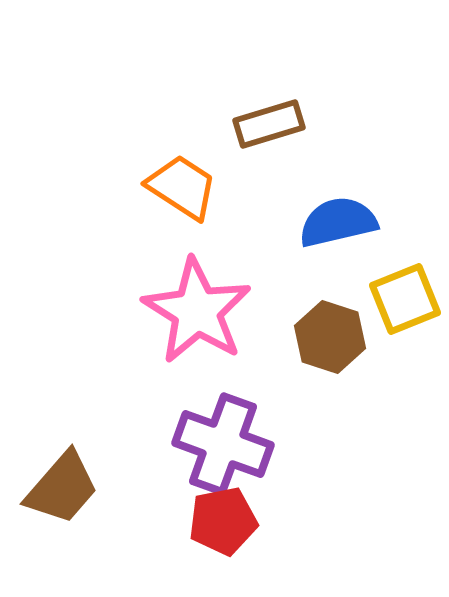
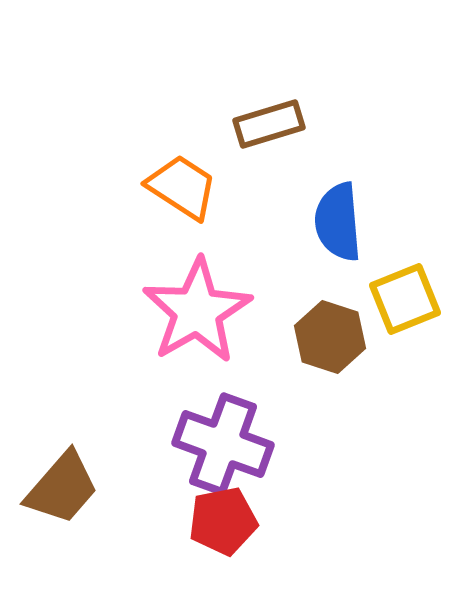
blue semicircle: rotated 82 degrees counterclockwise
pink star: rotated 10 degrees clockwise
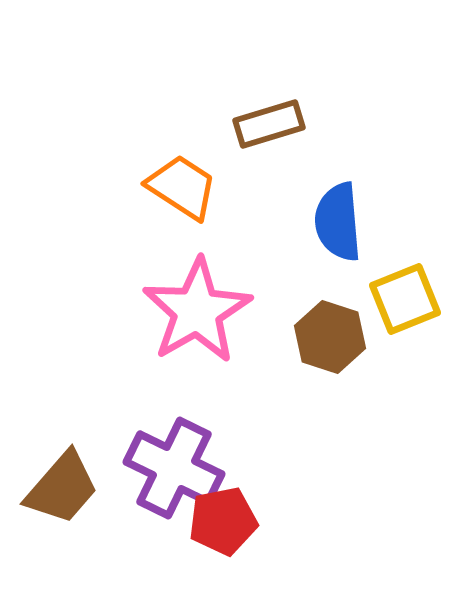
purple cross: moved 49 px left, 24 px down; rotated 6 degrees clockwise
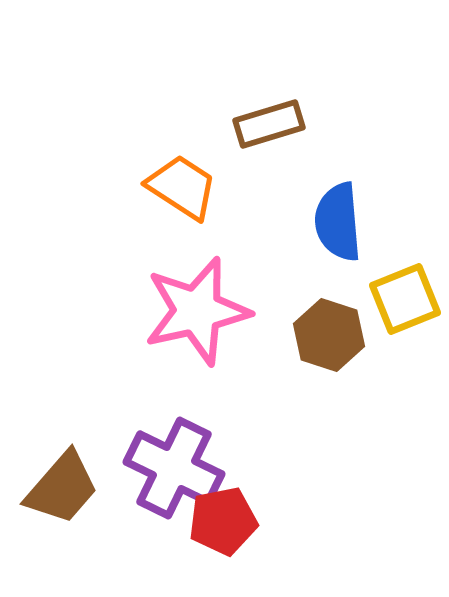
pink star: rotated 17 degrees clockwise
brown hexagon: moved 1 px left, 2 px up
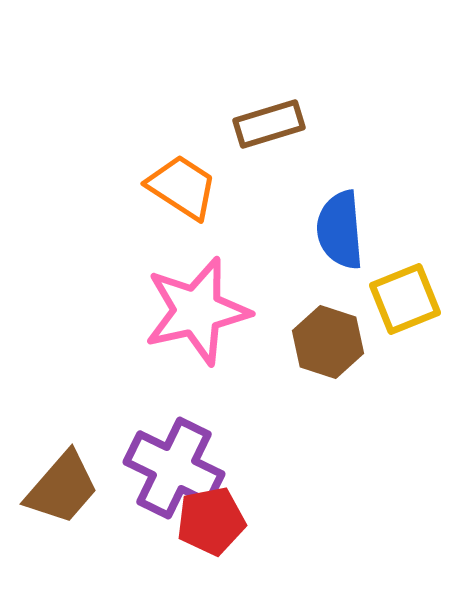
blue semicircle: moved 2 px right, 8 px down
brown hexagon: moved 1 px left, 7 px down
red pentagon: moved 12 px left
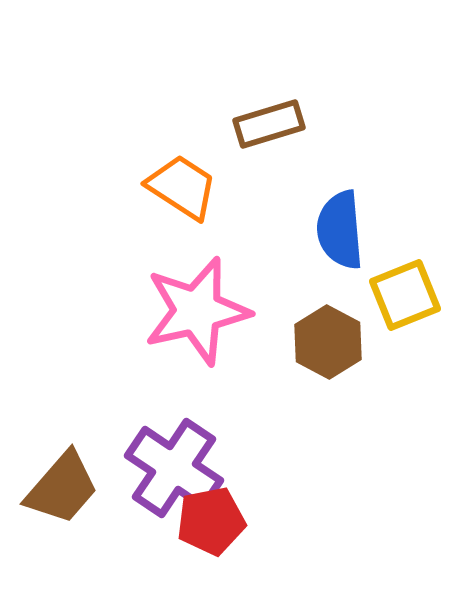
yellow square: moved 4 px up
brown hexagon: rotated 10 degrees clockwise
purple cross: rotated 8 degrees clockwise
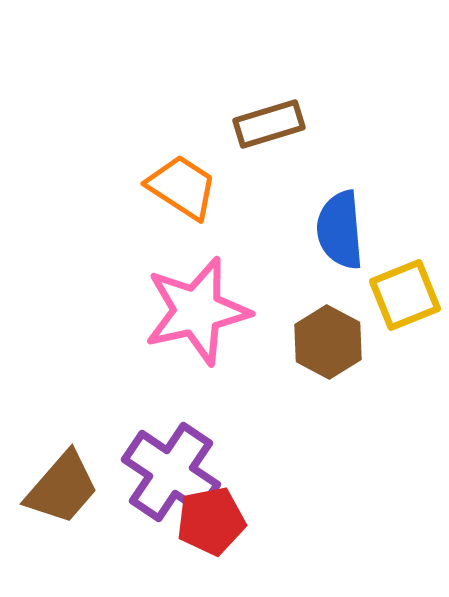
purple cross: moved 3 px left, 4 px down
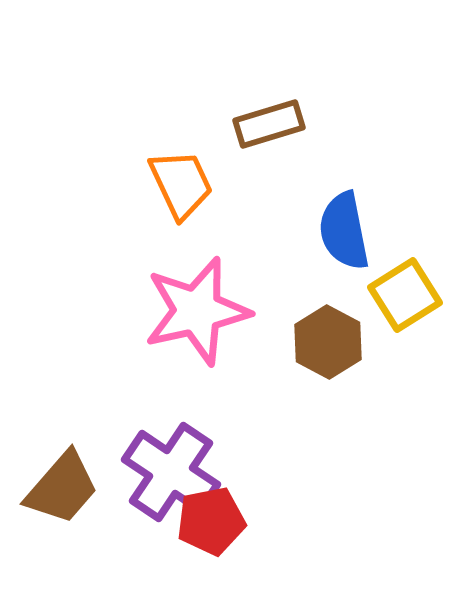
orange trapezoid: moved 1 px left, 3 px up; rotated 32 degrees clockwise
blue semicircle: moved 4 px right, 1 px down; rotated 6 degrees counterclockwise
yellow square: rotated 10 degrees counterclockwise
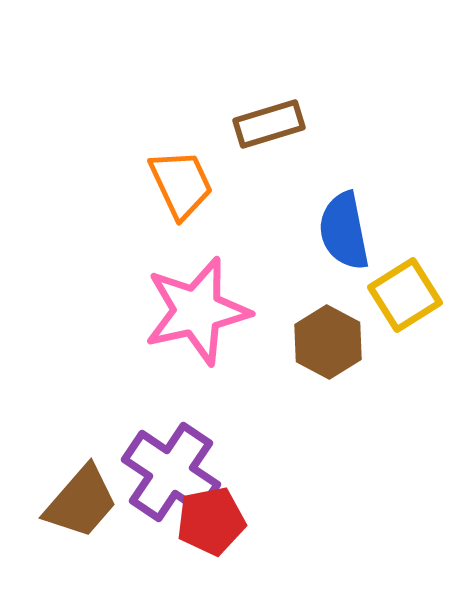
brown trapezoid: moved 19 px right, 14 px down
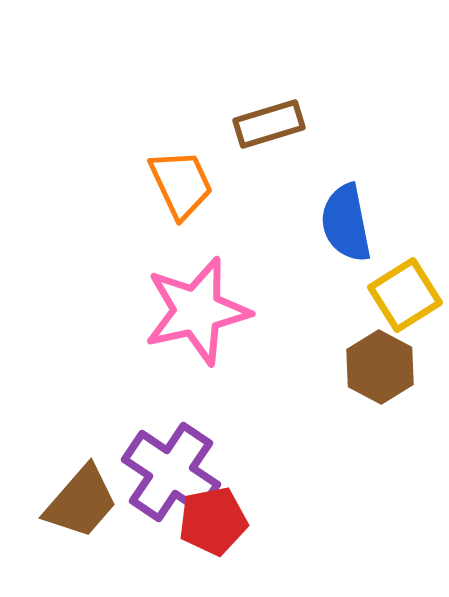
blue semicircle: moved 2 px right, 8 px up
brown hexagon: moved 52 px right, 25 px down
red pentagon: moved 2 px right
